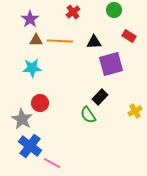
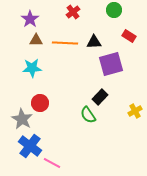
orange line: moved 5 px right, 2 px down
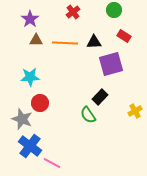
red rectangle: moved 5 px left
cyan star: moved 2 px left, 9 px down
gray star: rotated 10 degrees counterclockwise
